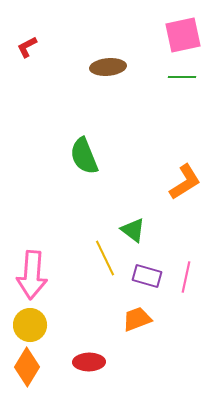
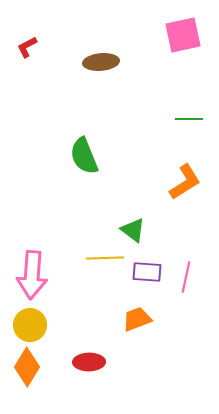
brown ellipse: moved 7 px left, 5 px up
green line: moved 7 px right, 42 px down
yellow line: rotated 66 degrees counterclockwise
purple rectangle: moved 4 px up; rotated 12 degrees counterclockwise
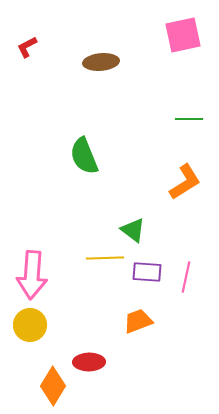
orange trapezoid: moved 1 px right, 2 px down
orange diamond: moved 26 px right, 19 px down
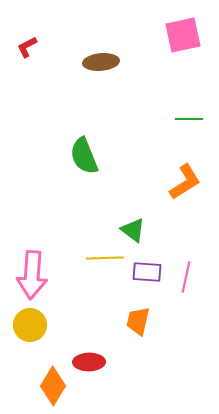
orange trapezoid: rotated 56 degrees counterclockwise
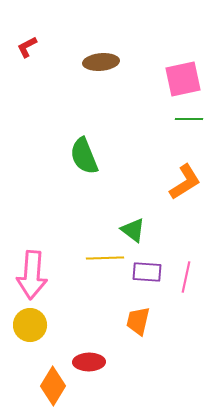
pink square: moved 44 px down
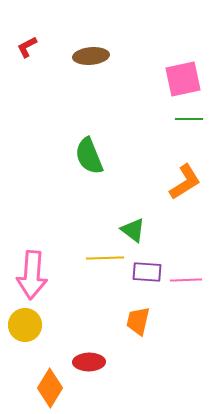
brown ellipse: moved 10 px left, 6 px up
green semicircle: moved 5 px right
pink line: moved 3 px down; rotated 76 degrees clockwise
yellow circle: moved 5 px left
orange diamond: moved 3 px left, 2 px down
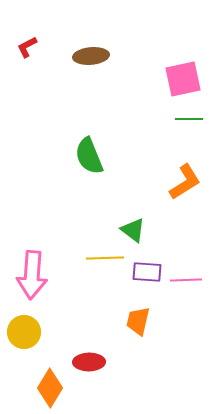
yellow circle: moved 1 px left, 7 px down
